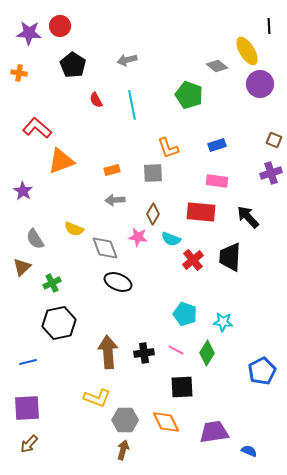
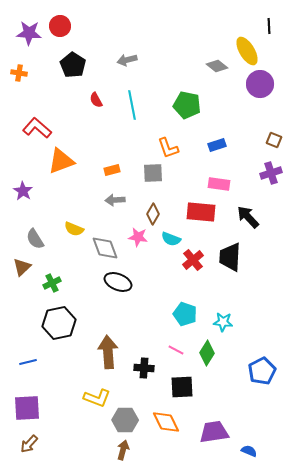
green pentagon at (189, 95): moved 2 px left, 10 px down; rotated 8 degrees counterclockwise
pink rectangle at (217, 181): moved 2 px right, 3 px down
black cross at (144, 353): moved 15 px down; rotated 12 degrees clockwise
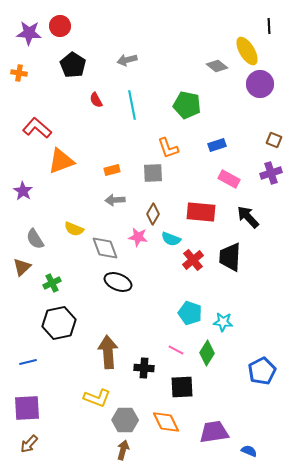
pink rectangle at (219, 184): moved 10 px right, 5 px up; rotated 20 degrees clockwise
cyan pentagon at (185, 314): moved 5 px right, 1 px up
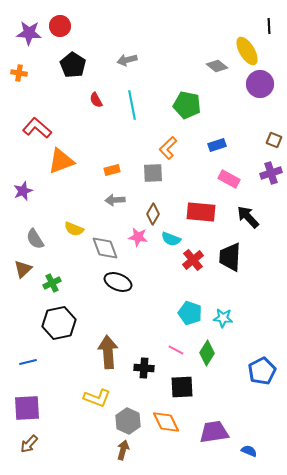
orange L-shape at (168, 148): rotated 65 degrees clockwise
purple star at (23, 191): rotated 18 degrees clockwise
brown triangle at (22, 267): moved 1 px right, 2 px down
cyan star at (223, 322): moved 4 px up
gray hexagon at (125, 420): moved 3 px right, 1 px down; rotated 25 degrees clockwise
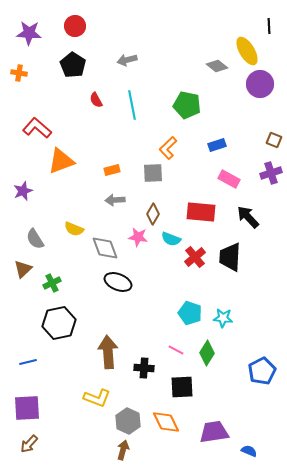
red circle at (60, 26): moved 15 px right
red cross at (193, 260): moved 2 px right, 3 px up
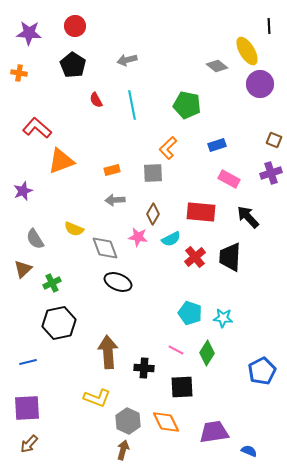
cyan semicircle at (171, 239): rotated 48 degrees counterclockwise
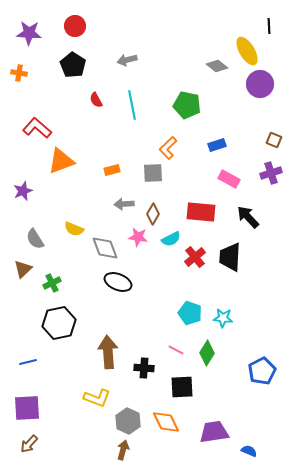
gray arrow at (115, 200): moved 9 px right, 4 px down
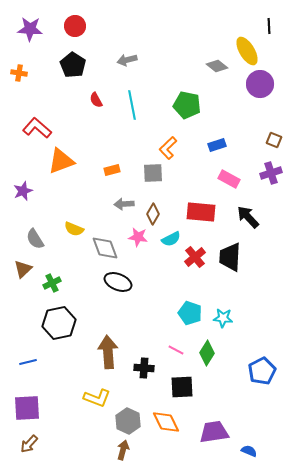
purple star at (29, 33): moved 1 px right, 4 px up
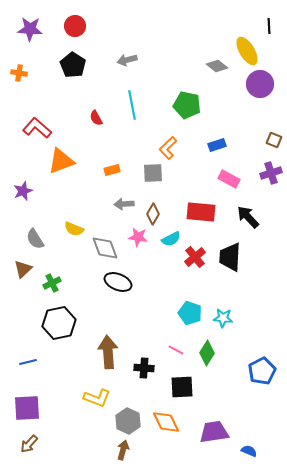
red semicircle at (96, 100): moved 18 px down
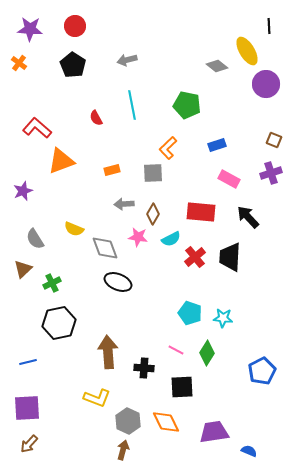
orange cross at (19, 73): moved 10 px up; rotated 28 degrees clockwise
purple circle at (260, 84): moved 6 px right
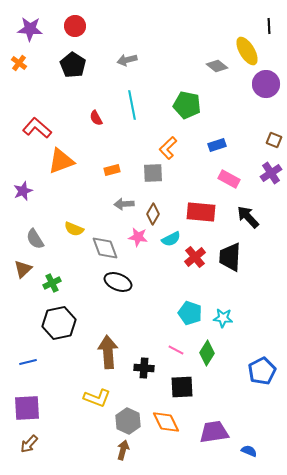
purple cross at (271, 173): rotated 15 degrees counterclockwise
